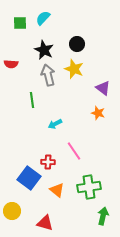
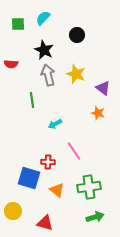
green square: moved 2 px left, 1 px down
black circle: moved 9 px up
yellow star: moved 2 px right, 5 px down
blue square: rotated 20 degrees counterclockwise
yellow circle: moved 1 px right
green arrow: moved 8 px left, 1 px down; rotated 60 degrees clockwise
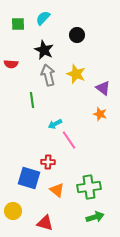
orange star: moved 2 px right, 1 px down
pink line: moved 5 px left, 11 px up
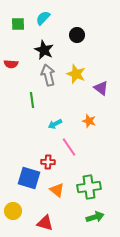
purple triangle: moved 2 px left
orange star: moved 11 px left, 7 px down
pink line: moved 7 px down
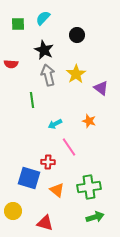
yellow star: rotated 18 degrees clockwise
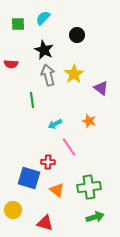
yellow star: moved 2 px left
yellow circle: moved 1 px up
